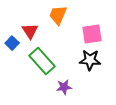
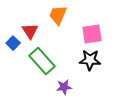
blue square: moved 1 px right
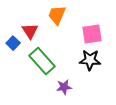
orange trapezoid: moved 1 px left
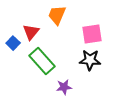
red triangle: moved 1 px right, 1 px down; rotated 12 degrees clockwise
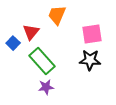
purple star: moved 18 px left
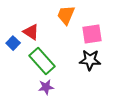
orange trapezoid: moved 9 px right
red triangle: rotated 36 degrees counterclockwise
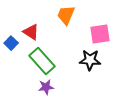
pink square: moved 8 px right
blue square: moved 2 px left
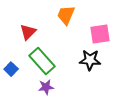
red triangle: moved 3 px left; rotated 42 degrees clockwise
blue square: moved 26 px down
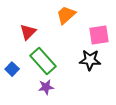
orange trapezoid: rotated 25 degrees clockwise
pink square: moved 1 px left, 1 px down
green rectangle: moved 1 px right
blue square: moved 1 px right
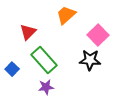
pink square: moved 1 px left; rotated 35 degrees counterclockwise
green rectangle: moved 1 px right, 1 px up
